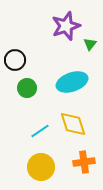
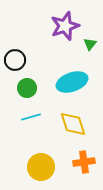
purple star: moved 1 px left
cyan line: moved 9 px left, 14 px up; rotated 18 degrees clockwise
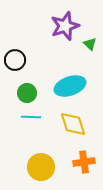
green triangle: rotated 24 degrees counterclockwise
cyan ellipse: moved 2 px left, 4 px down
green circle: moved 5 px down
cyan line: rotated 18 degrees clockwise
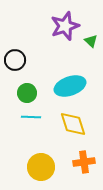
green triangle: moved 1 px right, 3 px up
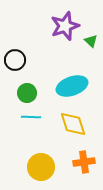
cyan ellipse: moved 2 px right
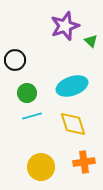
cyan line: moved 1 px right, 1 px up; rotated 18 degrees counterclockwise
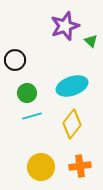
yellow diamond: moved 1 px left; rotated 56 degrees clockwise
orange cross: moved 4 px left, 4 px down
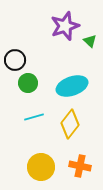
green triangle: moved 1 px left
green circle: moved 1 px right, 10 px up
cyan line: moved 2 px right, 1 px down
yellow diamond: moved 2 px left
orange cross: rotated 20 degrees clockwise
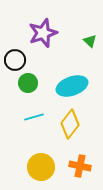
purple star: moved 22 px left, 7 px down
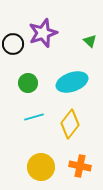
black circle: moved 2 px left, 16 px up
cyan ellipse: moved 4 px up
